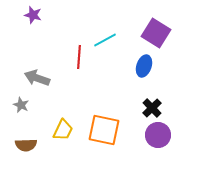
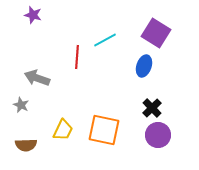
red line: moved 2 px left
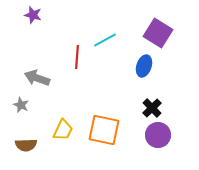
purple square: moved 2 px right
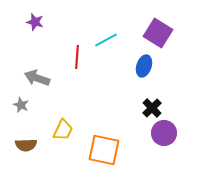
purple star: moved 2 px right, 7 px down
cyan line: moved 1 px right
orange square: moved 20 px down
purple circle: moved 6 px right, 2 px up
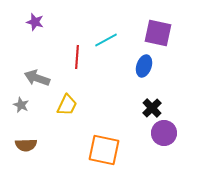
purple square: rotated 20 degrees counterclockwise
yellow trapezoid: moved 4 px right, 25 px up
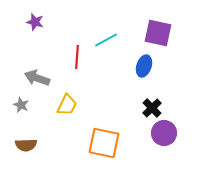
orange square: moved 7 px up
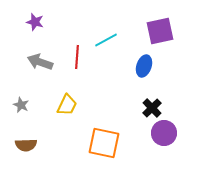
purple square: moved 2 px right, 2 px up; rotated 24 degrees counterclockwise
gray arrow: moved 3 px right, 16 px up
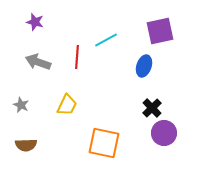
gray arrow: moved 2 px left
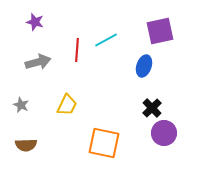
red line: moved 7 px up
gray arrow: rotated 145 degrees clockwise
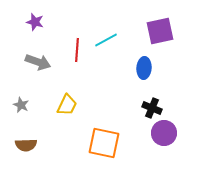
gray arrow: rotated 35 degrees clockwise
blue ellipse: moved 2 px down; rotated 15 degrees counterclockwise
black cross: rotated 24 degrees counterclockwise
